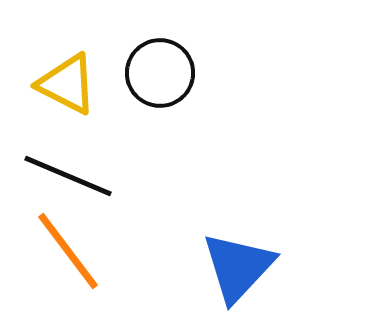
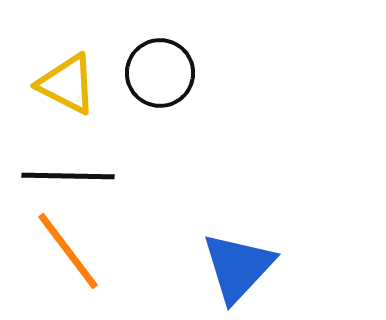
black line: rotated 22 degrees counterclockwise
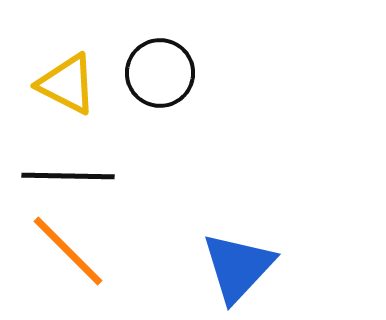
orange line: rotated 8 degrees counterclockwise
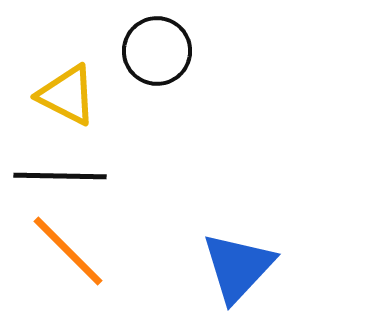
black circle: moved 3 px left, 22 px up
yellow triangle: moved 11 px down
black line: moved 8 px left
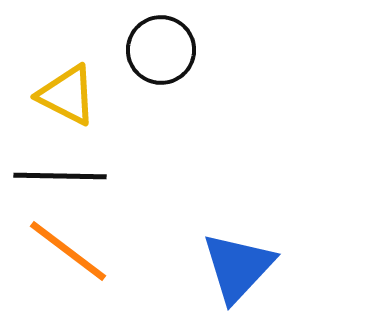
black circle: moved 4 px right, 1 px up
orange line: rotated 8 degrees counterclockwise
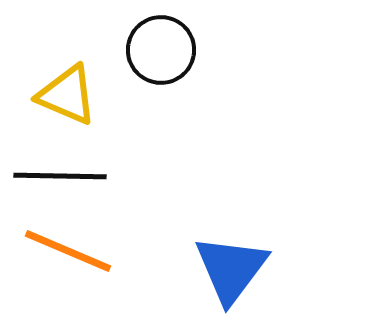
yellow triangle: rotated 4 degrees counterclockwise
orange line: rotated 14 degrees counterclockwise
blue triangle: moved 7 px left, 2 px down; rotated 6 degrees counterclockwise
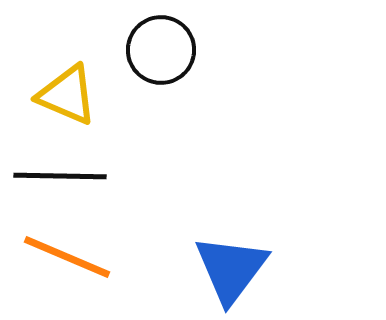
orange line: moved 1 px left, 6 px down
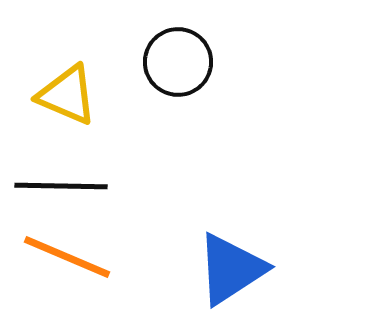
black circle: moved 17 px right, 12 px down
black line: moved 1 px right, 10 px down
blue triangle: rotated 20 degrees clockwise
